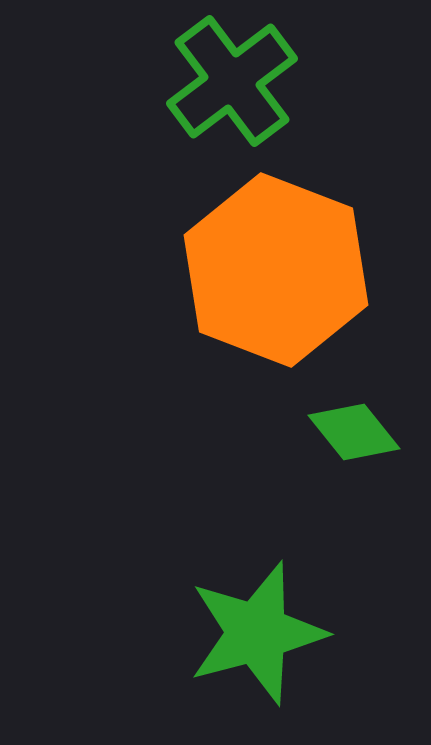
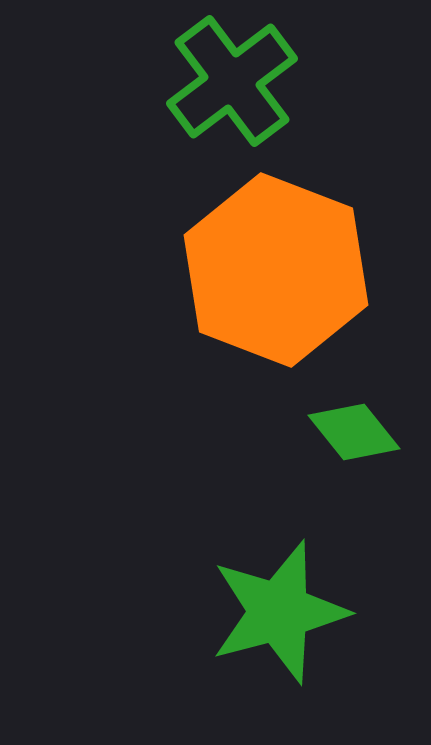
green star: moved 22 px right, 21 px up
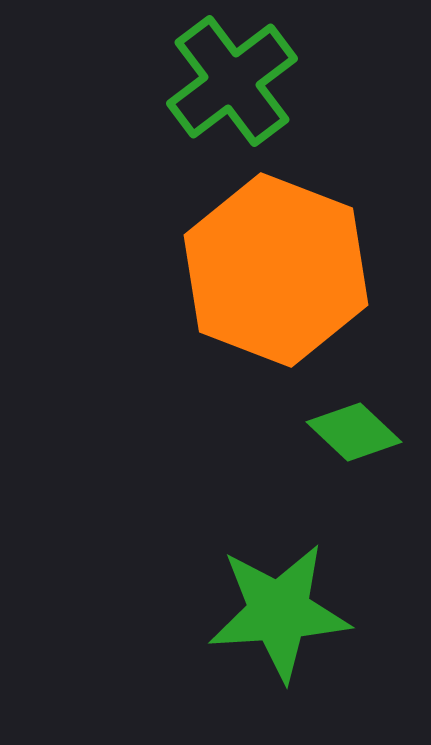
green diamond: rotated 8 degrees counterclockwise
green star: rotated 11 degrees clockwise
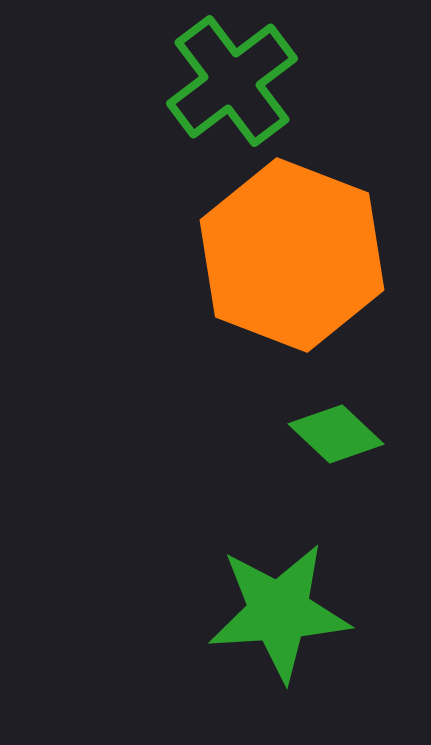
orange hexagon: moved 16 px right, 15 px up
green diamond: moved 18 px left, 2 px down
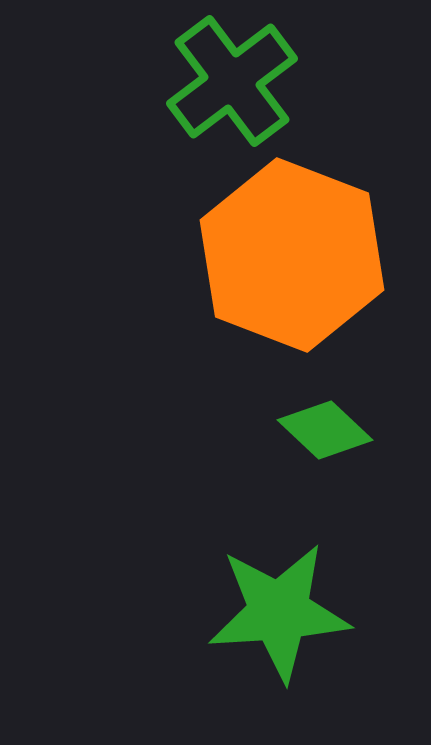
green diamond: moved 11 px left, 4 px up
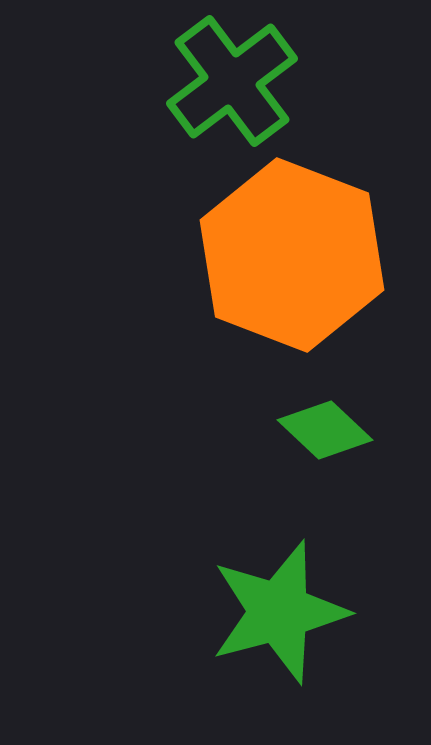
green star: rotated 11 degrees counterclockwise
